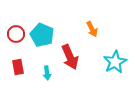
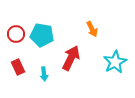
cyan pentagon: rotated 15 degrees counterclockwise
red arrow: moved 1 px right, 1 px down; rotated 130 degrees counterclockwise
red rectangle: rotated 14 degrees counterclockwise
cyan arrow: moved 3 px left, 1 px down
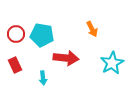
red arrow: moved 5 px left; rotated 70 degrees clockwise
cyan star: moved 3 px left, 1 px down
red rectangle: moved 3 px left, 2 px up
cyan arrow: moved 1 px left, 4 px down
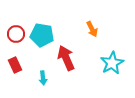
red arrow: rotated 120 degrees counterclockwise
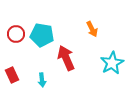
red rectangle: moved 3 px left, 10 px down
cyan arrow: moved 1 px left, 2 px down
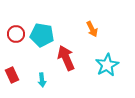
cyan star: moved 5 px left, 2 px down
